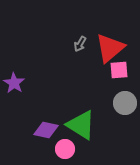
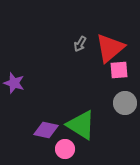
purple star: rotated 15 degrees counterclockwise
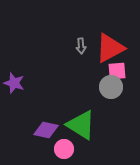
gray arrow: moved 1 px right, 2 px down; rotated 35 degrees counterclockwise
red triangle: rotated 12 degrees clockwise
pink square: moved 2 px left, 1 px down
gray circle: moved 14 px left, 16 px up
pink circle: moved 1 px left
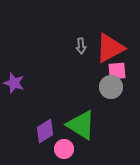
purple diamond: moved 1 px left, 1 px down; rotated 45 degrees counterclockwise
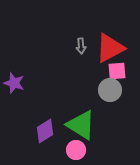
gray circle: moved 1 px left, 3 px down
pink circle: moved 12 px right, 1 px down
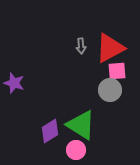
purple diamond: moved 5 px right
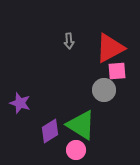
gray arrow: moved 12 px left, 5 px up
purple star: moved 6 px right, 20 px down
gray circle: moved 6 px left
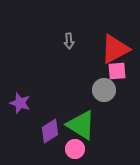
red triangle: moved 5 px right, 1 px down
pink circle: moved 1 px left, 1 px up
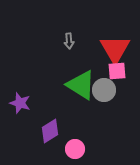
red triangle: rotated 32 degrees counterclockwise
green triangle: moved 40 px up
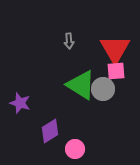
pink square: moved 1 px left
gray circle: moved 1 px left, 1 px up
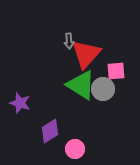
red triangle: moved 29 px left, 5 px down; rotated 12 degrees clockwise
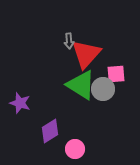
pink square: moved 3 px down
